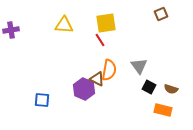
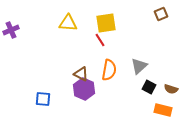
yellow triangle: moved 4 px right, 2 px up
purple cross: rotated 14 degrees counterclockwise
gray triangle: rotated 24 degrees clockwise
brown triangle: moved 16 px left, 5 px up
blue square: moved 1 px right, 1 px up
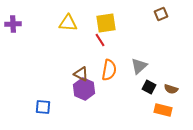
purple cross: moved 2 px right, 6 px up; rotated 21 degrees clockwise
blue square: moved 8 px down
